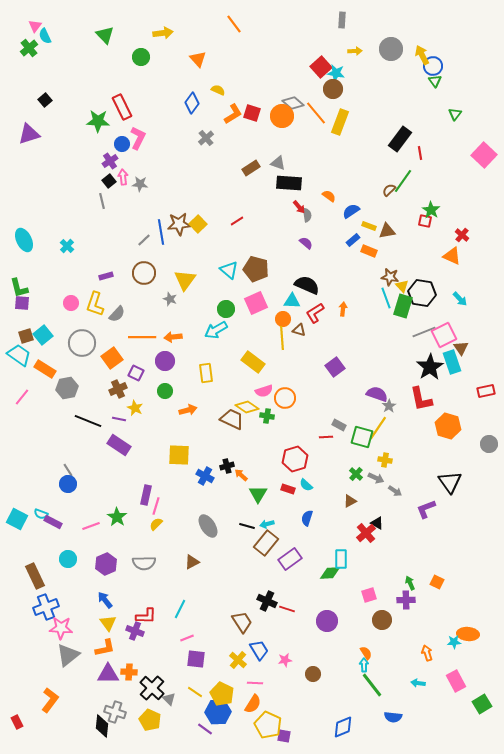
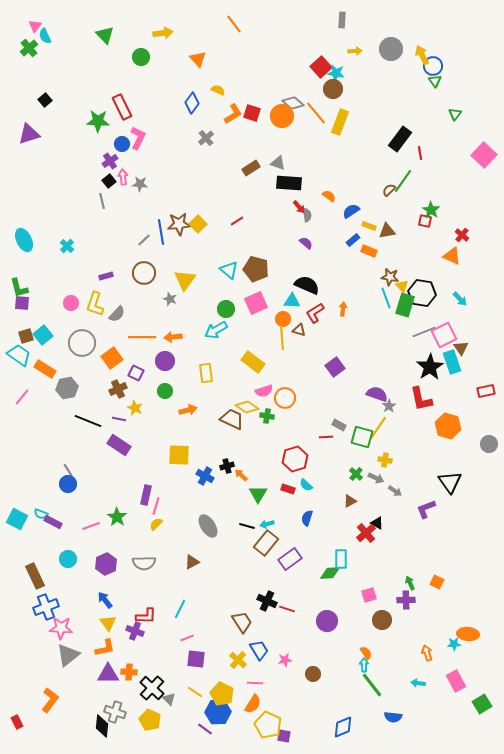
green rectangle at (403, 306): moved 2 px right, 1 px up
cyan star at (454, 642): moved 2 px down
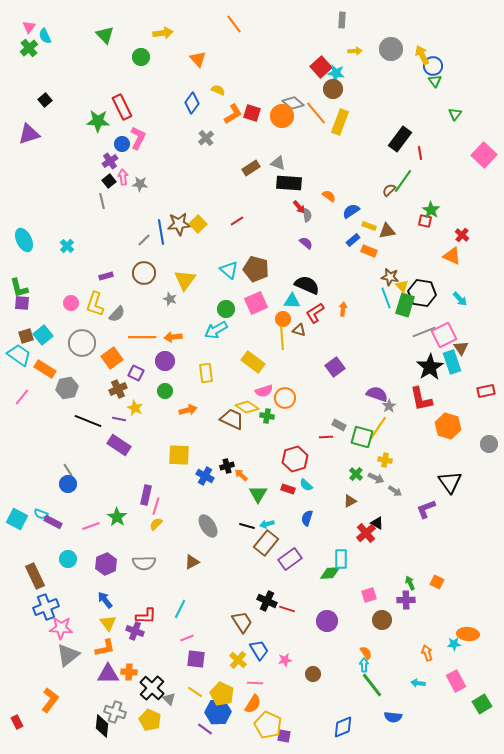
pink triangle at (35, 26): moved 6 px left, 1 px down
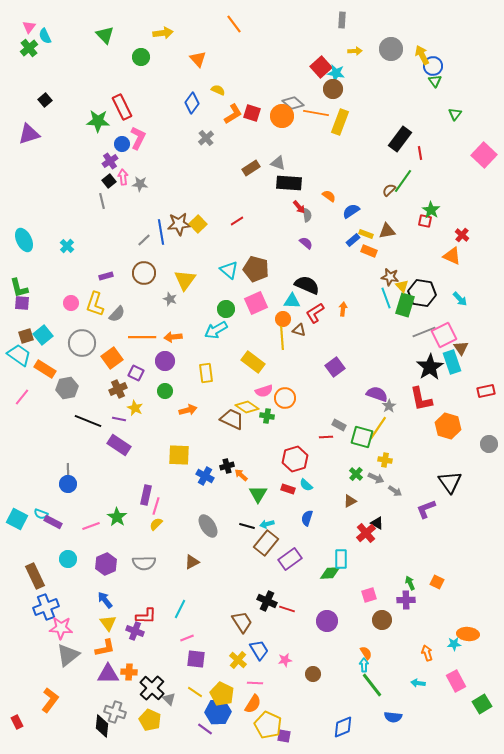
orange line at (316, 113): rotated 40 degrees counterclockwise
yellow rectangle at (369, 226): moved 3 px left, 8 px down
gray line at (68, 470): rotated 32 degrees clockwise
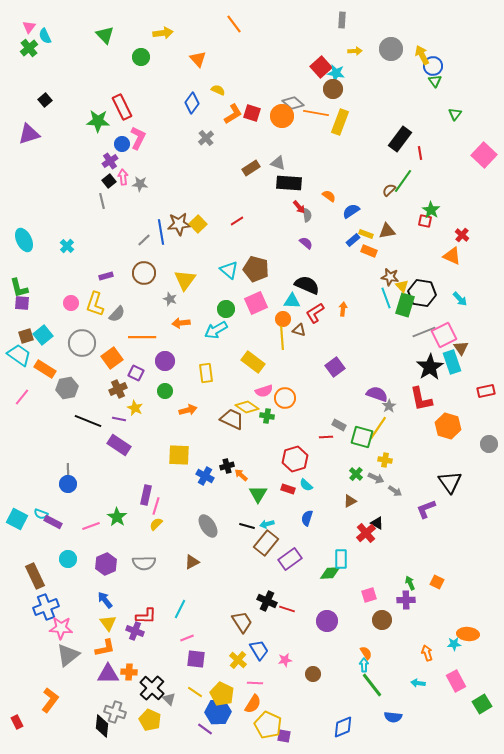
orange arrow at (173, 337): moved 8 px right, 14 px up
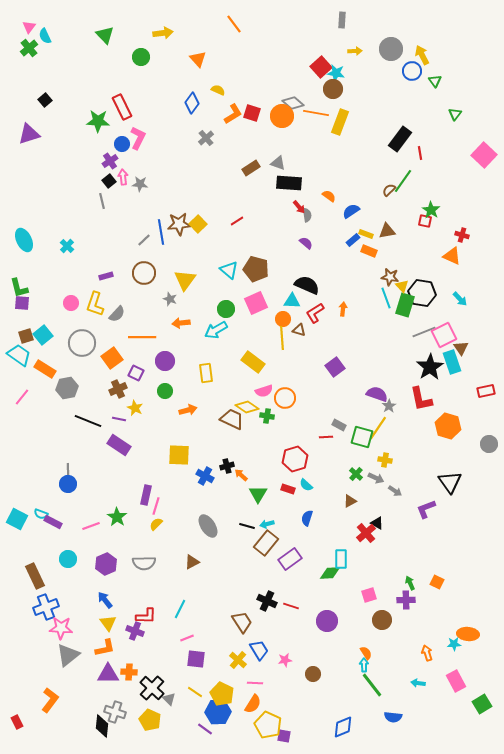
blue circle at (433, 66): moved 21 px left, 5 px down
red cross at (462, 235): rotated 24 degrees counterclockwise
red line at (287, 609): moved 4 px right, 3 px up
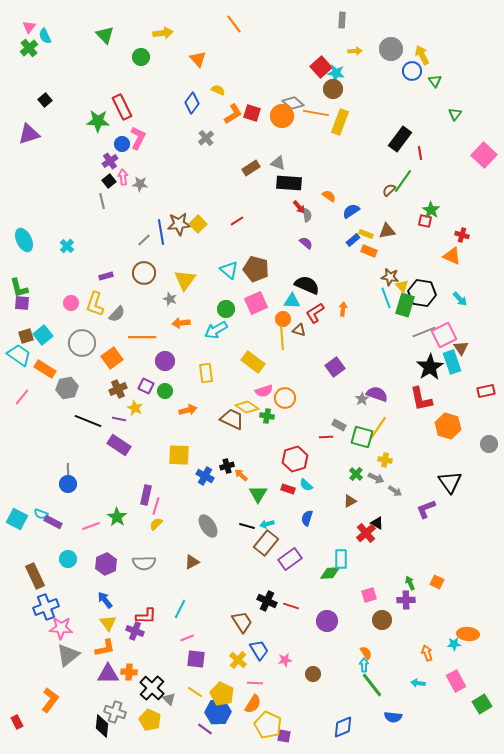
purple square at (136, 373): moved 10 px right, 13 px down
gray star at (389, 406): moved 27 px left, 7 px up
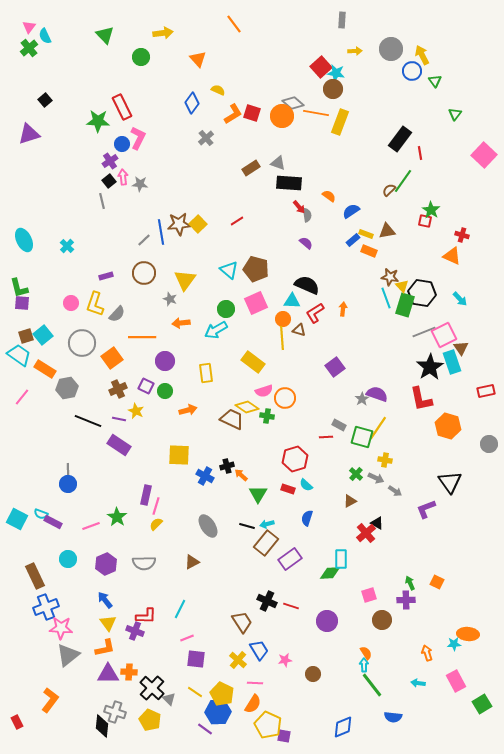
yellow star at (135, 408): moved 1 px right, 3 px down
